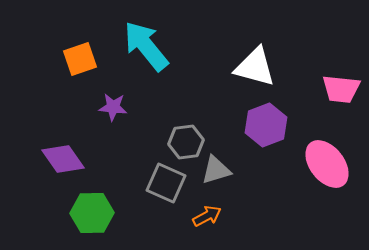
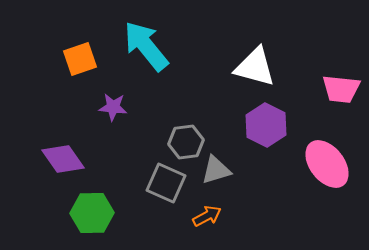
purple hexagon: rotated 12 degrees counterclockwise
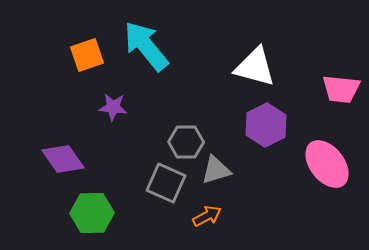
orange square: moved 7 px right, 4 px up
purple hexagon: rotated 6 degrees clockwise
gray hexagon: rotated 8 degrees clockwise
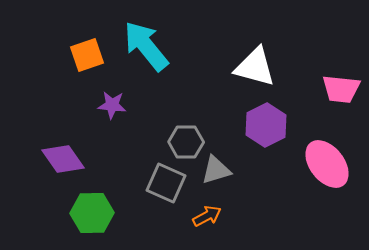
purple star: moved 1 px left, 2 px up
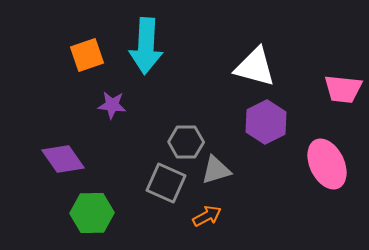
cyan arrow: rotated 138 degrees counterclockwise
pink trapezoid: moved 2 px right
purple hexagon: moved 3 px up
pink ellipse: rotated 12 degrees clockwise
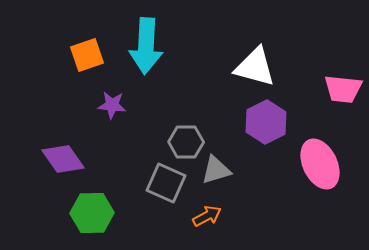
pink ellipse: moved 7 px left
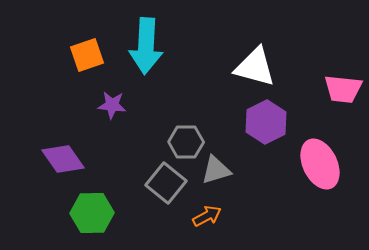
gray square: rotated 15 degrees clockwise
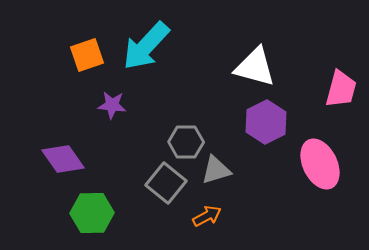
cyan arrow: rotated 40 degrees clockwise
pink trapezoid: moved 2 px left; rotated 81 degrees counterclockwise
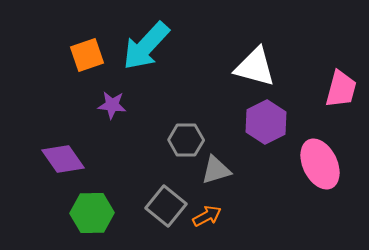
gray hexagon: moved 2 px up
gray square: moved 23 px down
